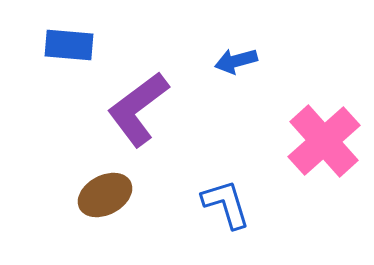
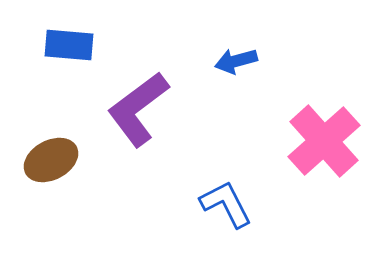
brown ellipse: moved 54 px left, 35 px up
blue L-shape: rotated 10 degrees counterclockwise
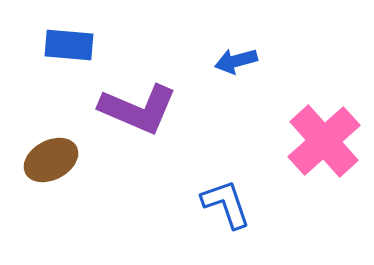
purple L-shape: rotated 120 degrees counterclockwise
blue L-shape: rotated 8 degrees clockwise
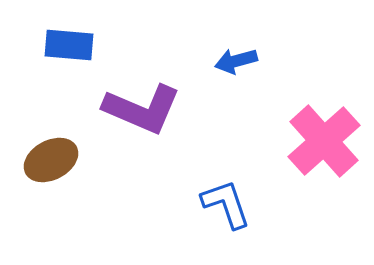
purple L-shape: moved 4 px right
